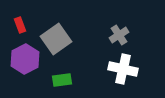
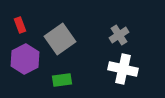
gray square: moved 4 px right
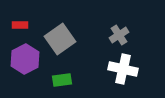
red rectangle: rotated 70 degrees counterclockwise
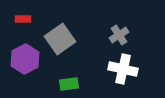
red rectangle: moved 3 px right, 6 px up
green rectangle: moved 7 px right, 4 px down
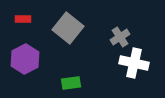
gray cross: moved 1 px right, 2 px down
gray square: moved 8 px right, 11 px up; rotated 16 degrees counterclockwise
white cross: moved 11 px right, 6 px up
green rectangle: moved 2 px right, 1 px up
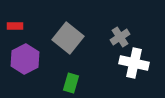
red rectangle: moved 8 px left, 7 px down
gray square: moved 10 px down
green rectangle: rotated 66 degrees counterclockwise
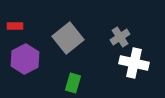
gray square: rotated 12 degrees clockwise
green rectangle: moved 2 px right
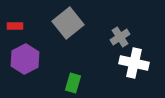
gray square: moved 15 px up
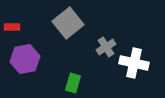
red rectangle: moved 3 px left, 1 px down
gray cross: moved 14 px left, 10 px down
purple hexagon: rotated 16 degrees clockwise
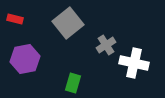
red rectangle: moved 3 px right, 8 px up; rotated 14 degrees clockwise
gray cross: moved 2 px up
